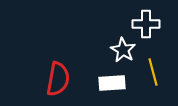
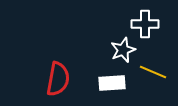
white cross: moved 1 px left
white star: rotated 20 degrees clockwise
yellow line: rotated 52 degrees counterclockwise
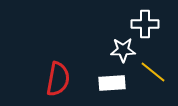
white star: rotated 20 degrees clockwise
yellow line: rotated 16 degrees clockwise
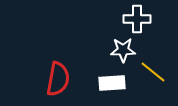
white cross: moved 8 px left, 5 px up
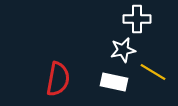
white star: rotated 10 degrees counterclockwise
yellow line: rotated 8 degrees counterclockwise
white rectangle: moved 2 px right, 1 px up; rotated 16 degrees clockwise
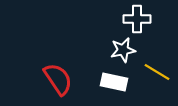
yellow line: moved 4 px right
red semicircle: rotated 44 degrees counterclockwise
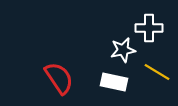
white cross: moved 12 px right, 9 px down
red semicircle: moved 1 px right, 1 px up
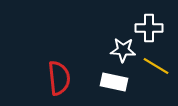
white star: rotated 15 degrees clockwise
yellow line: moved 1 px left, 6 px up
red semicircle: rotated 28 degrees clockwise
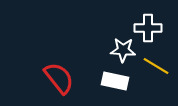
white cross: moved 1 px left
red semicircle: rotated 32 degrees counterclockwise
white rectangle: moved 1 px right, 1 px up
